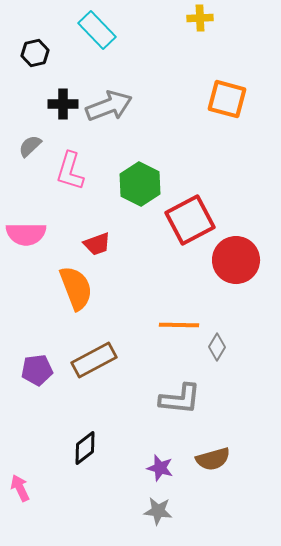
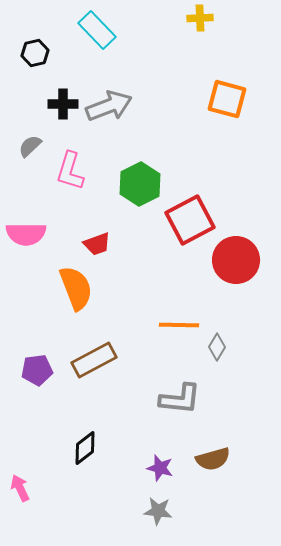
green hexagon: rotated 6 degrees clockwise
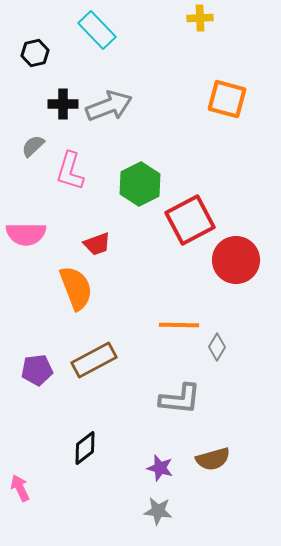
gray semicircle: moved 3 px right
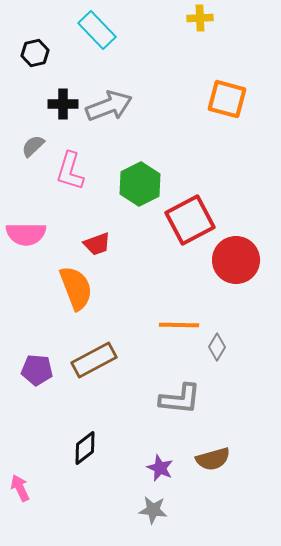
purple pentagon: rotated 12 degrees clockwise
purple star: rotated 8 degrees clockwise
gray star: moved 5 px left, 1 px up
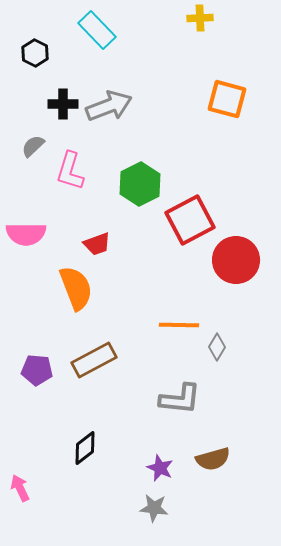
black hexagon: rotated 20 degrees counterclockwise
gray star: moved 1 px right, 2 px up
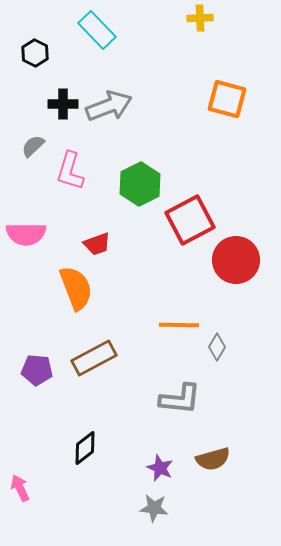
brown rectangle: moved 2 px up
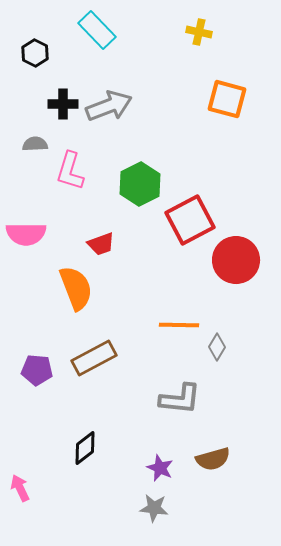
yellow cross: moved 1 px left, 14 px down; rotated 15 degrees clockwise
gray semicircle: moved 2 px right, 2 px up; rotated 40 degrees clockwise
red trapezoid: moved 4 px right
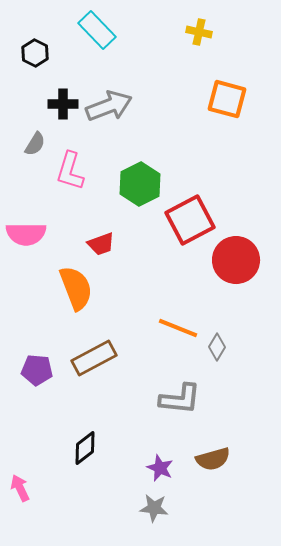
gray semicircle: rotated 125 degrees clockwise
orange line: moved 1 px left, 3 px down; rotated 21 degrees clockwise
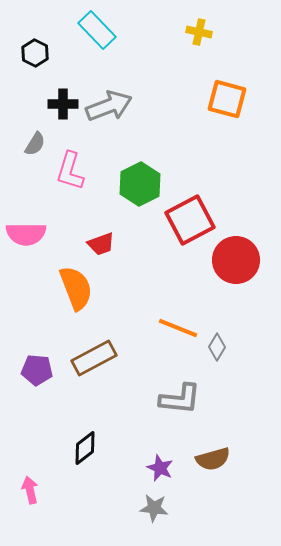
pink arrow: moved 10 px right, 2 px down; rotated 12 degrees clockwise
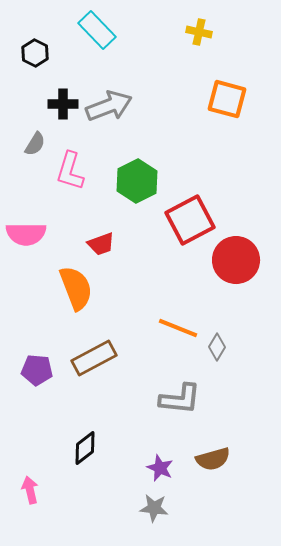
green hexagon: moved 3 px left, 3 px up
